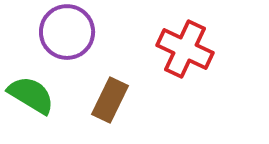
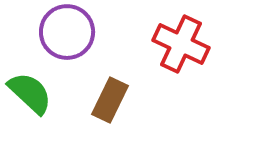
red cross: moved 4 px left, 5 px up
green semicircle: moved 1 px left, 2 px up; rotated 12 degrees clockwise
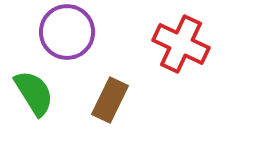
green semicircle: moved 4 px right; rotated 15 degrees clockwise
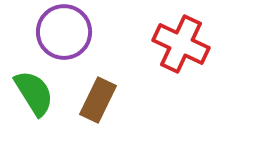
purple circle: moved 3 px left
brown rectangle: moved 12 px left
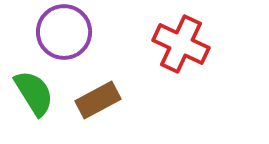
brown rectangle: rotated 36 degrees clockwise
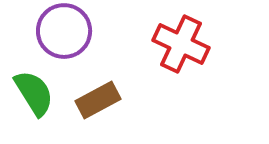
purple circle: moved 1 px up
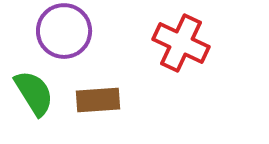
red cross: moved 1 px up
brown rectangle: rotated 24 degrees clockwise
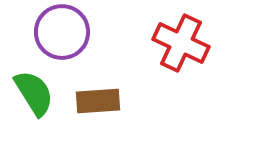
purple circle: moved 2 px left, 1 px down
brown rectangle: moved 1 px down
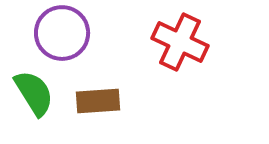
purple circle: moved 1 px down
red cross: moved 1 px left, 1 px up
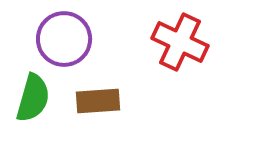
purple circle: moved 2 px right, 6 px down
green semicircle: moved 1 px left, 5 px down; rotated 48 degrees clockwise
